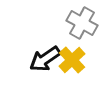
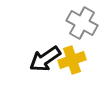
yellow cross: rotated 24 degrees clockwise
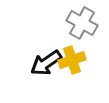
black arrow: moved 1 px right, 4 px down
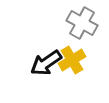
yellow cross: rotated 12 degrees counterclockwise
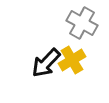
black arrow: rotated 12 degrees counterclockwise
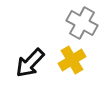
black arrow: moved 16 px left
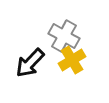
gray cross: moved 18 px left, 13 px down
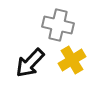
gray cross: moved 6 px left, 11 px up; rotated 16 degrees counterclockwise
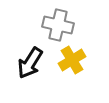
black arrow: rotated 12 degrees counterclockwise
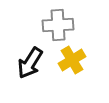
gray cross: rotated 16 degrees counterclockwise
